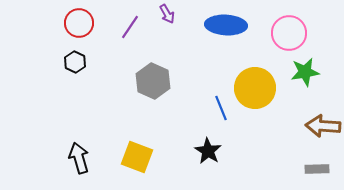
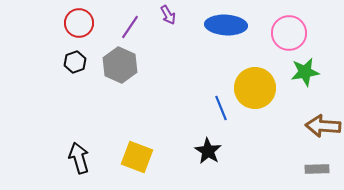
purple arrow: moved 1 px right, 1 px down
black hexagon: rotated 15 degrees clockwise
gray hexagon: moved 33 px left, 16 px up
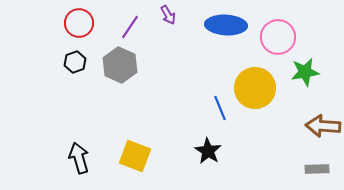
pink circle: moved 11 px left, 4 px down
blue line: moved 1 px left
yellow square: moved 2 px left, 1 px up
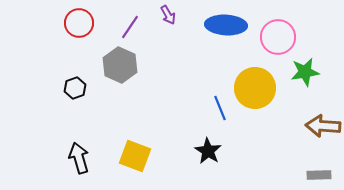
black hexagon: moved 26 px down
gray rectangle: moved 2 px right, 6 px down
